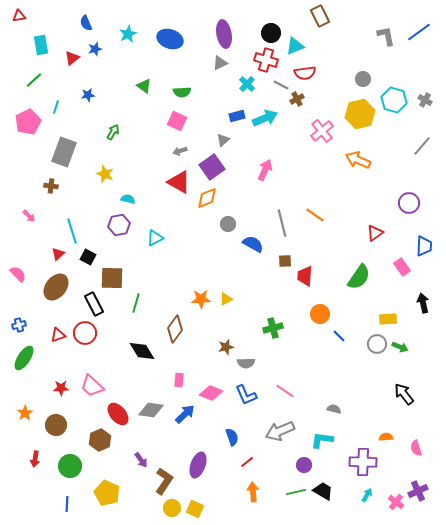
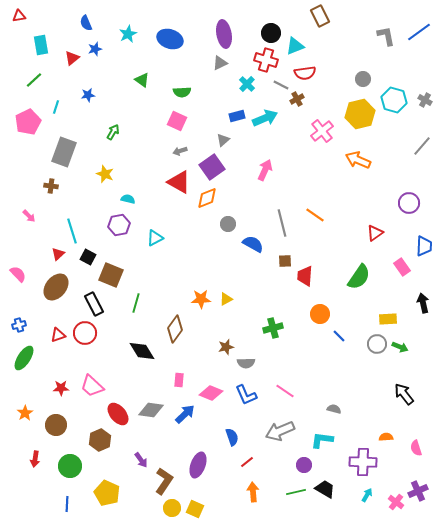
green triangle at (144, 86): moved 2 px left, 6 px up
brown square at (112, 278): moved 1 px left, 3 px up; rotated 20 degrees clockwise
black trapezoid at (323, 491): moved 2 px right, 2 px up
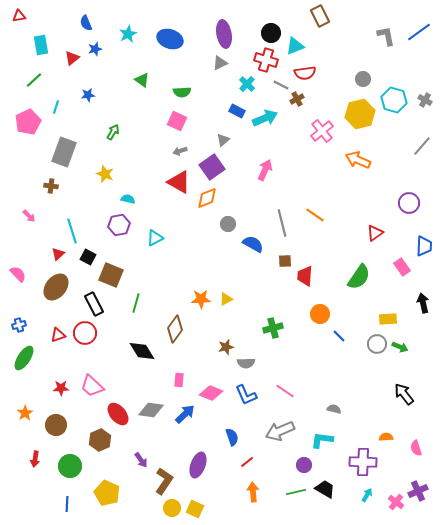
blue rectangle at (237, 116): moved 5 px up; rotated 42 degrees clockwise
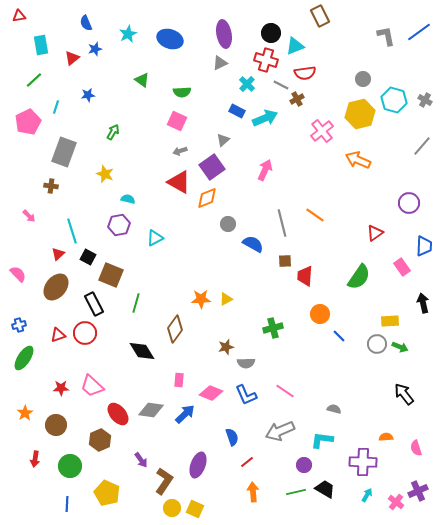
yellow rectangle at (388, 319): moved 2 px right, 2 px down
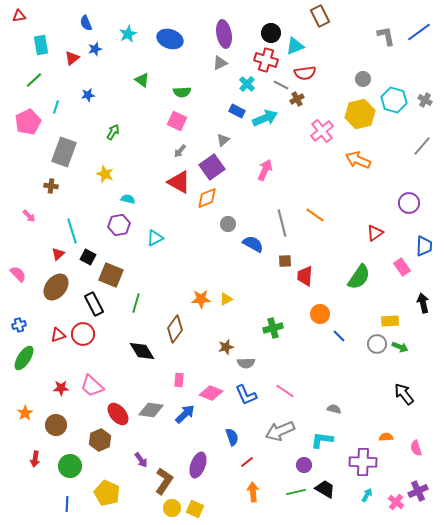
gray arrow at (180, 151): rotated 32 degrees counterclockwise
red circle at (85, 333): moved 2 px left, 1 px down
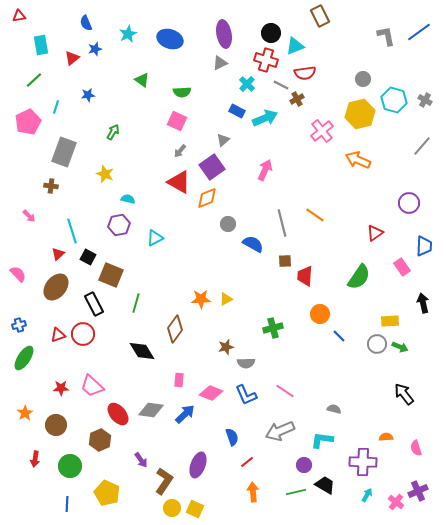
black trapezoid at (325, 489): moved 4 px up
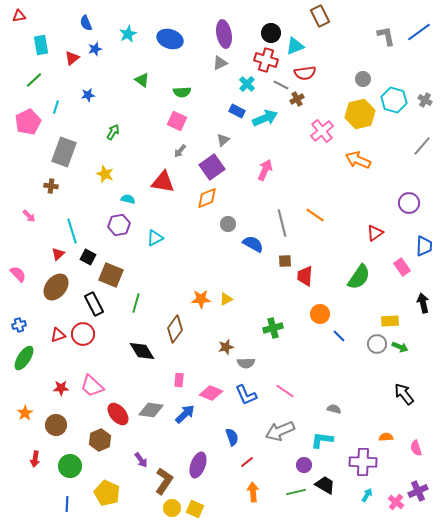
red triangle at (179, 182): moved 16 px left; rotated 20 degrees counterclockwise
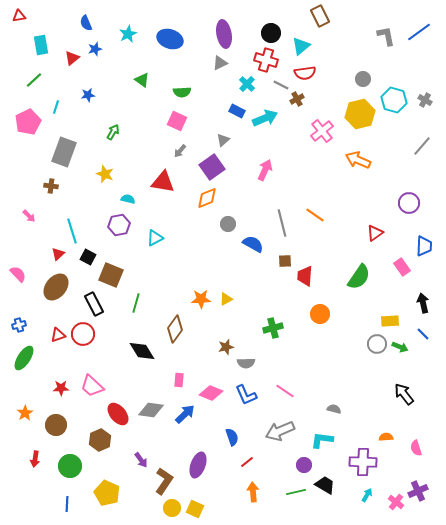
cyan triangle at (295, 46): moved 6 px right; rotated 18 degrees counterclockwise
blue line at (339, 336): moved 84 px right, 2 px up
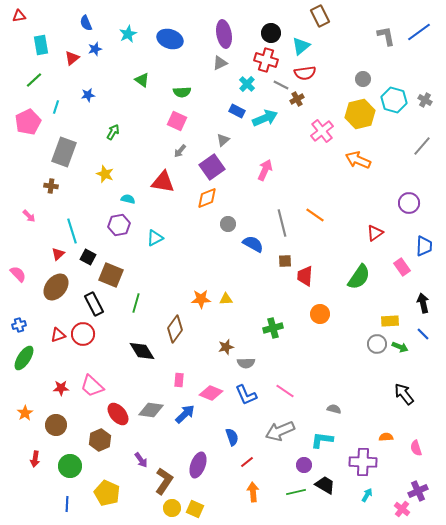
yellow triangle at (226, 299): rotated 24 degrees clockwise
pink cross at (396, 502): moved 6 px right, 7 px down
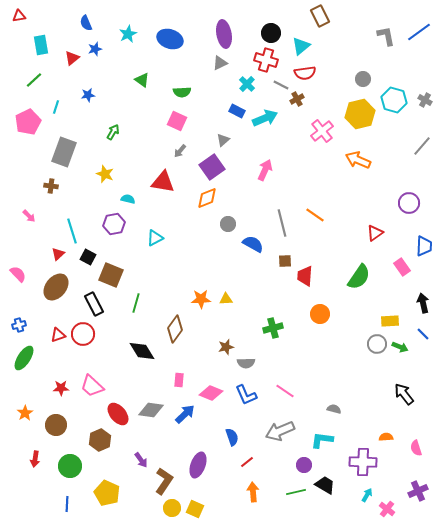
purple hexagon at (119, 225): moved 5 px left, 1 px up
pink cross at (402, 509): moved 15 px left
